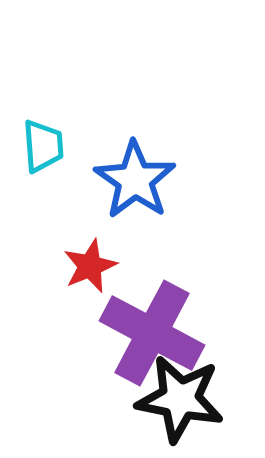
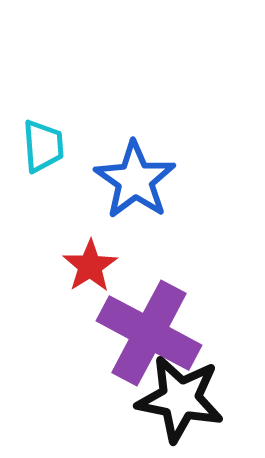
red star: rotated 10 degrees counterclockwise
purple cross: moved 3 px left
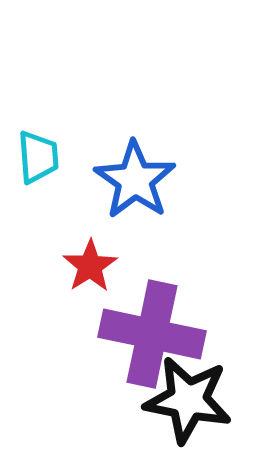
cyan trapezoid: moved 5 px left, 11 px down
purple cross: moved 3 px right, 1 px down; rotated 16 degrees counterclockwise
black star: moved 8 px right, 1 px down
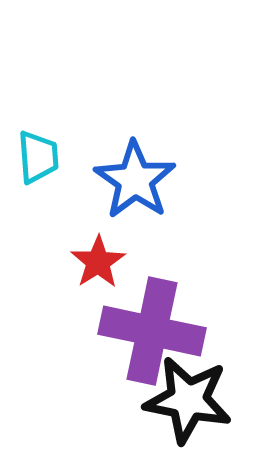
red star: moved 8 px right, 4 px up
purple cross: moved 3 px up
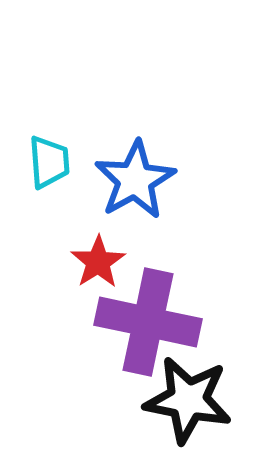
cyan trapezoid: moved 11 px right, 5 px down
blue star: rotated 8 degrees clockwise
purple cross: moved 4 px left, 9 px up
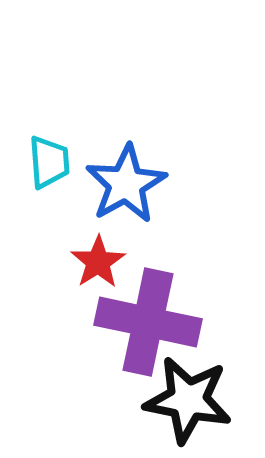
blue star: moved 9 px left, 4 px down
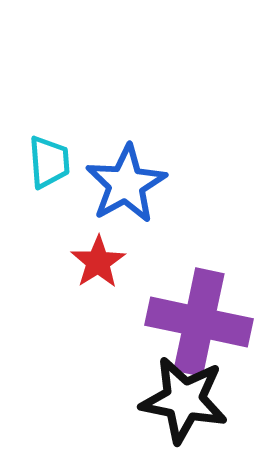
purple cross: moved 51 px right
black star: moved 4 px left
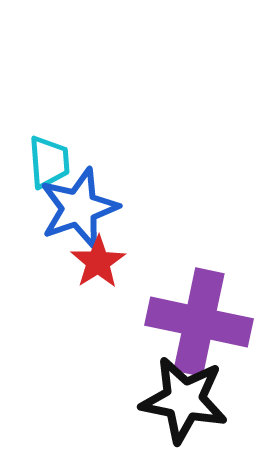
blue star: moved 47 px left, 24 px down; rotated 10 degrees clockwise
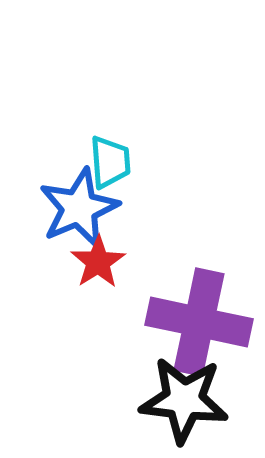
cyan trapezoid: moved 61 px right
blue star: rotated 4 degrees counterclockwise
black star: rotated 4 degrees counterclockwise
